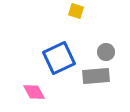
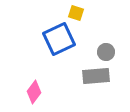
yellow square: moved 2 px down
blue square: moved 19 px up
pink diamond: rotated 65 degrees clockwise
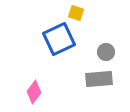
gray rectangle: moved 3 px right, 3 px down
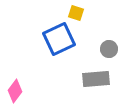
gray circle: moved 3 px right, 3 px up
gray rectangle: moved 3 px left
pink diamond: moved 19 px left, 1 px up
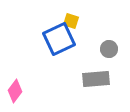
yellow square: moved 5 px left, 8 px down
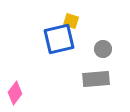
blue square: rotated 12 degrees clockwise
gray circle: moved 6 px left
pink diamond: moved 2 px down
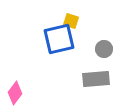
gray circle: moved 1 px right
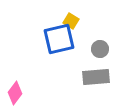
yellow square: rotated 14 degrees clockwise
gray circle: moved 4 px left
gray rectangle: moved 2 px up
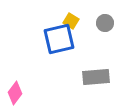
gray circle: moved 5 px right, 26 px up
